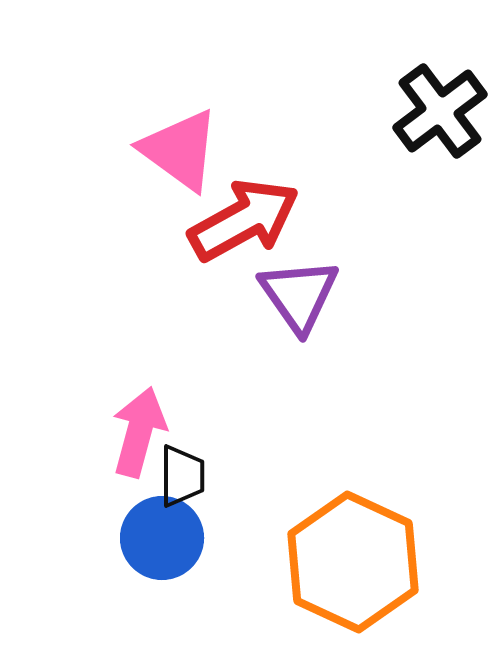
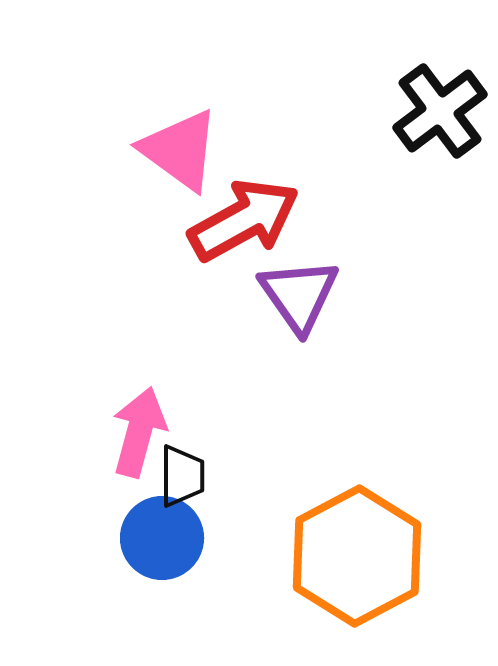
orange hexagon: moved 4 px right, 6 px up; rotated 7 degrees clockwise
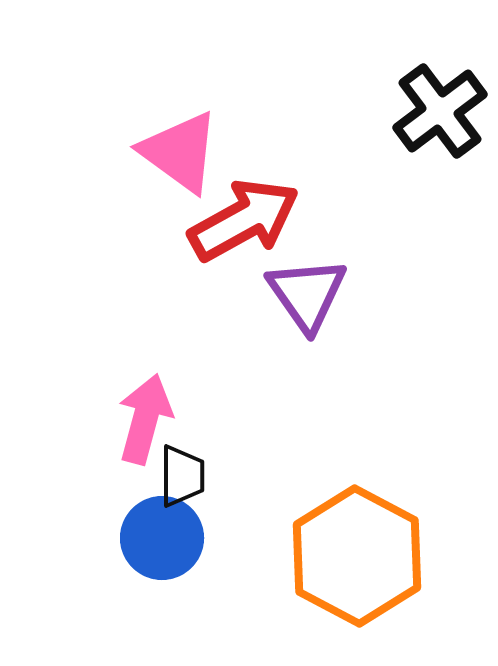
pink triangle: moved 2 px down
purple triangle: moved 8 px right, 1 px up
pink arrow: moved 6 px right, 13 px up
orange hexagon: rotated 4 degrees counterclockwise
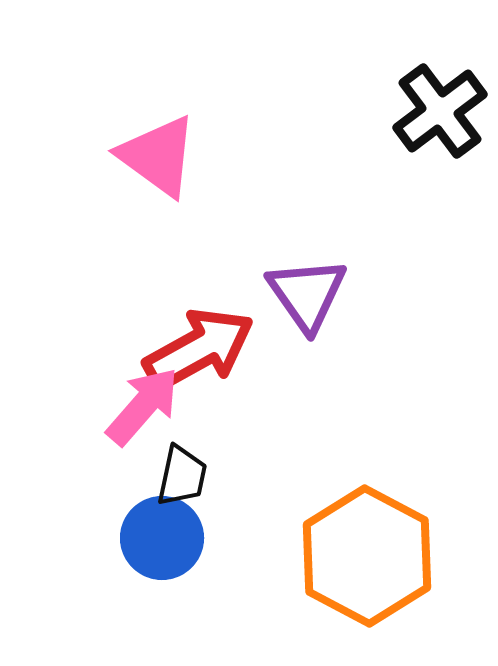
pink triangle: moved 22 px left, 4 px down
red arrow: moved 45 px left, 129 px down
pink arrow: moved 2 px left, 13 px up; rotated 26 degrees clockwise
black trapezoid: rotated 12 degrees clockwise
orange hexagon: moved 10 px right
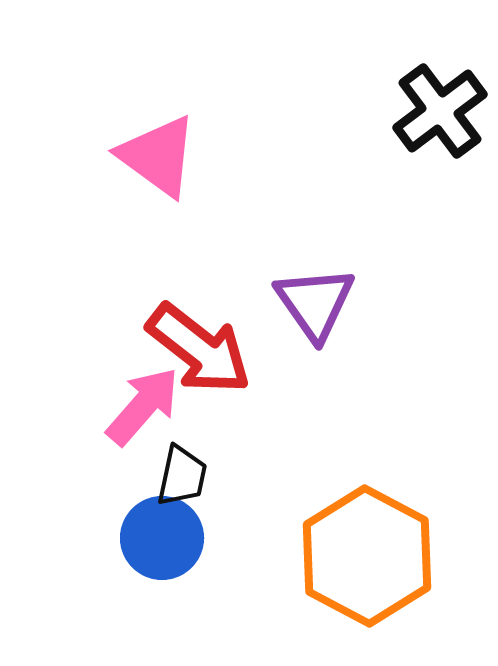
purple triangle: moved 8 px right, 9 px down
red arrow: rotated 67 degrees clockwise
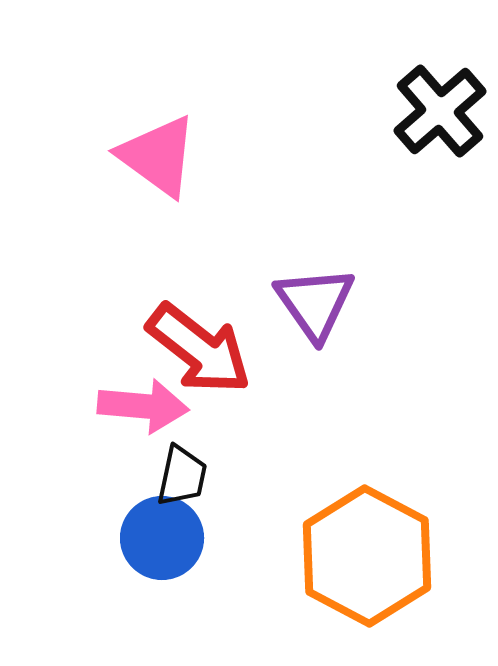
black cross: rotated 4 degrees counterclockwise
pink arrow: rotated 54 degrees clockwise
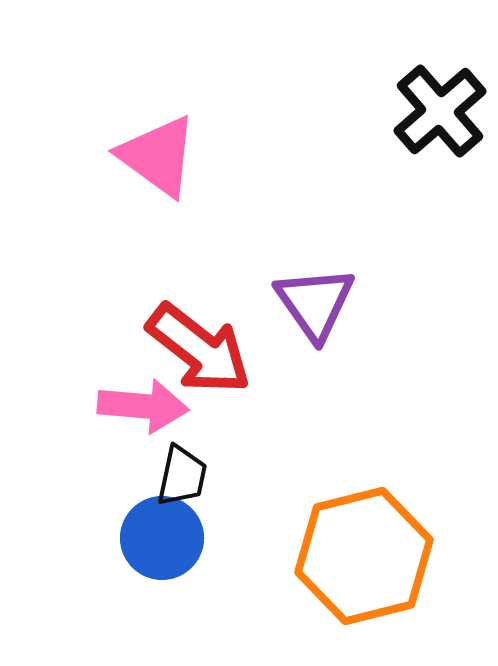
orange hexagon: moved 3 px left; rotated 18 degrees clockwise
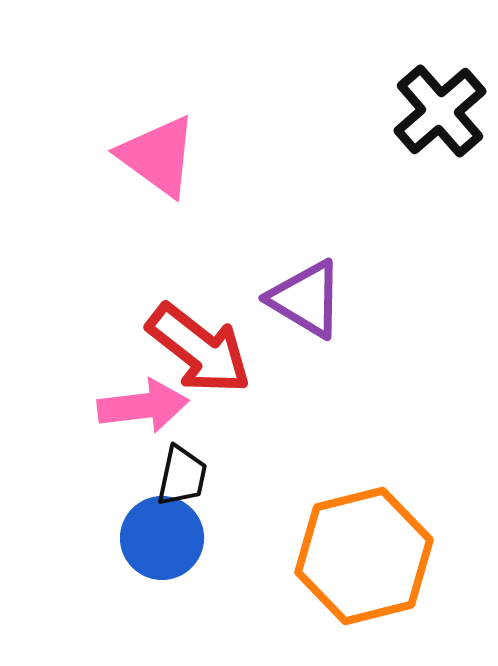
purple triangle: moved 9 px left, 4 px up; rotated 24 degrees counterclockwise
pink arrow: rotated 12 degrees counterclockwise
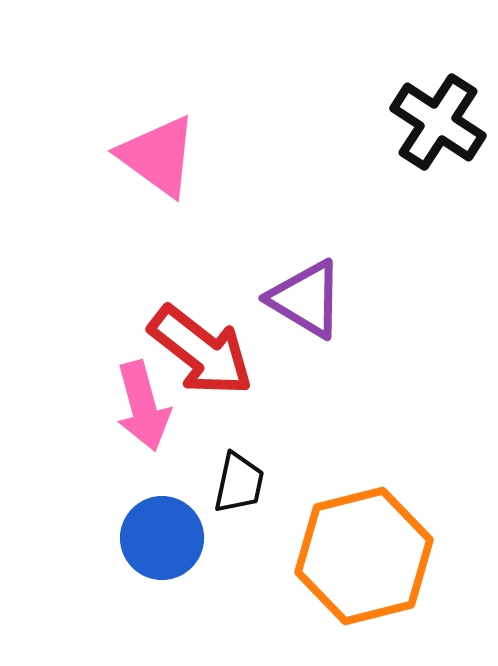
black cross: moved 2 px left, 11 px down; rotated 16 degrees counterclockwise
red arrow: moved 2 px right, 2 px down
pink arrow: rotated 82 degrees clockwise
black trapezoid: moved 57 px right, 7 px down
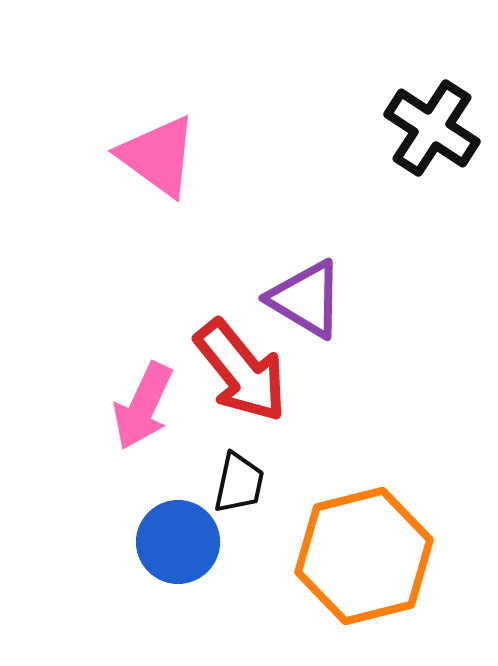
black cross: moved 6 px left, 6 px down
red arrow: moved 40 px right, 20 px down; rotated 13 degrees clockwise
pink arrow: rotated 40 degrees clockwise
blue circle: moved 16 px right, 4 px down
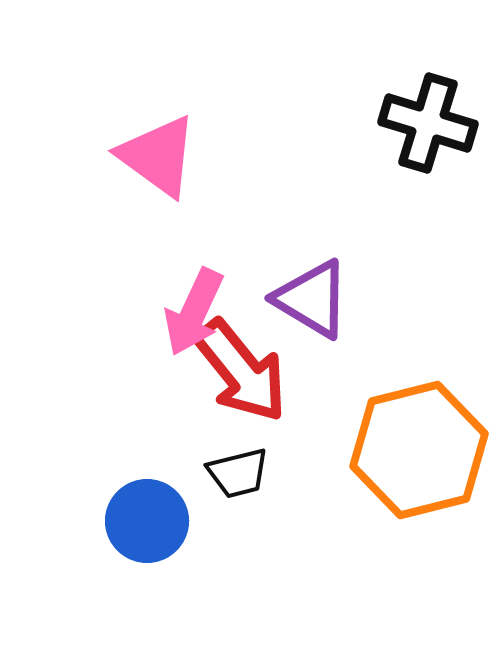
black cross: moved 4 px left, 5 px up; rotated 16 degrees counterclockwise
purple triangle: moved 6 px right
pink arrow: moved 51 px right, 94 px up
black trapezoid: moved 1 px left, 10 px up; rotated 64 degrees clockwise
blue circle: moved 31 px left, 21 px up
orange hexagon: moved 55 px right, 106 px up
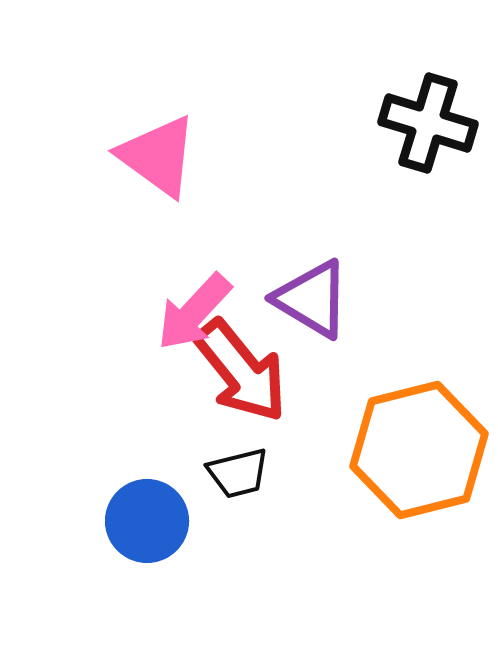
pink arrow: rotated 18 degrees clockwise
